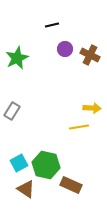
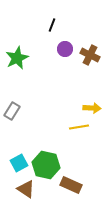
black line: rotated 56 degrees counterclockwise
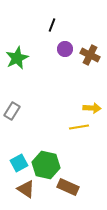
brown rectangle: moved 3 px left, 2 px down
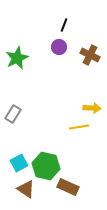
black line: moved 12 px right
purple circle: moved 6 px left, 2 px up
gray rectangle: moved 1 px right, 3 px down
green hexagon: moved 1 px down
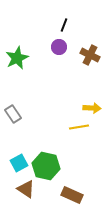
gray rectangle: rotated 66 degrees counterclockwise
brown rectangle: moved 4 px right, 8 px down
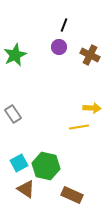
green star: moved 2 px left, 3 px up
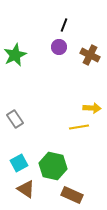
gray rectangle: moved 2 px right, 5 px down
green hexagon: moved 7 px right
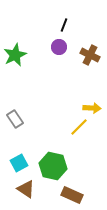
yellow line: rotated 36 degrees counterclockwise
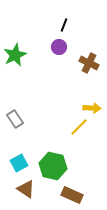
brown cross: moved 1 px left, 8 px down
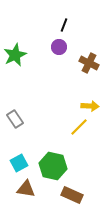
yellow arrow: moved 2 px left, 2 px up
brown triangle: rotated 24 degrees counterclockwise
